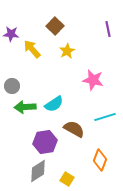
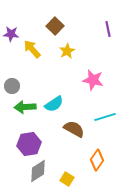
purple hexagon: moved 16 px left, 2 px down
orange diamond: moved 3 px left; rotated 15 degrees clockwise
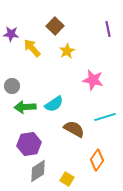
yellow arrow: moved 1 px up
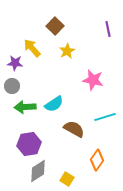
purple star: moved 4 px right, 29 px down
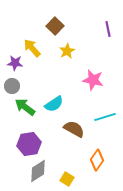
green arrow: rotated 40 degrees clockwise
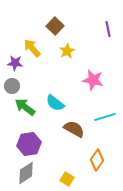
cyan semicircle: moved 1 px right, 1 px up; rotated 72 degrees clockwise
gray diamond: moved 12 px left, 2 px down
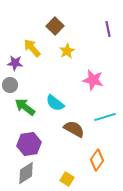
gray circle: moved 2 px left, 1 px up
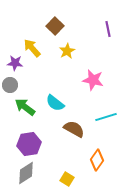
cyan line: moved 1 px right
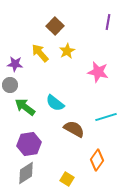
purple line: moved 7 px up; rotated 21 degrees clockwise
yellow arrow: moved 8 px right, 5 px down
purple star: moved 1 px down
pink star: moved 5 px right, 8 px up
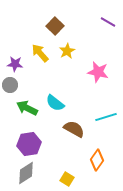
purple line: rotated 70 degrees counterclockwise
green arrow: moved 2 px right, 1 px down; rotated 10 degrees counterclockwise
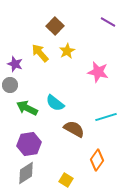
purple star: rotated 14 degrees clockwise
yellow square: moved 1 px left, 1 px down
